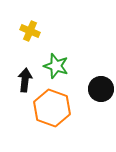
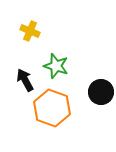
black arrow: rotated 35 degrees counterclockwise
black circle: moved 3 px down
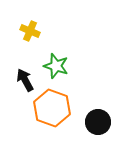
black circle: moved 3 px left, 30 px down
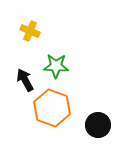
green star: rotated 15 degrees counterclockwise
black circle: moved 3 px down
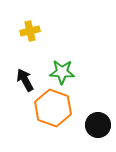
yellow cross: rotated 36 degrees counterclockwise
green star: moved 6 px right, 6 px down
orange hexagon: moved 1 px right
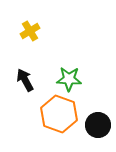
yellow cross: rotated 18 degrees counterclockwise
green star: moved 7 px right, 7 px down
orange hexagon: moved 6 px right, 6 px down
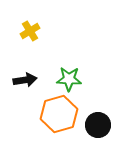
black arrow: rotated 110 degrees clockwise
orange hexagon: rotated 24 degrees clockwise
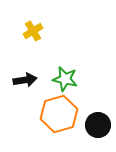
yellow cross: moved 3 px right
green star: moved 4 px left; rotated 10 degrees clockwise
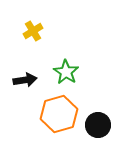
green star: moved 1 px right, 7 px up; rotated 20 degrees clockwise
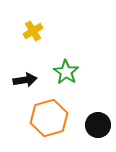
orange hexagon: moved 10 px left, 4 px down
